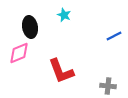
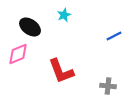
cyan star: rotated 24 degrees clockwise
black ellipse: rotated 45 degrees counterclockwise
pink diamond: moved 1 px left, 1 px down
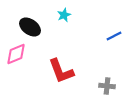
pink diamond: moved 2 px left
gray cross: moved 1 px left
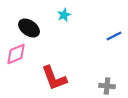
black ellipse: moved 1 px left, 1 px down
red L-shape: moved 7 px left, 7 px down
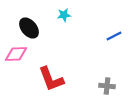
cyan star: rotated 16 degrees clockwise
black ellipse: rotated 15 degrees clockwise
pink diamond: rotated 20 degrees clockwise
red L-shape: moved 3 px left, 1 px down
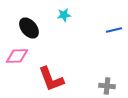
blue line: moved 6 px up; rotated 14 degrees clockwise
pink diamond: moved 1 px right, 2 px down
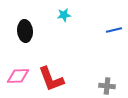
black ellipse: moved 4 px left, 3 px down; rotated 35 degrees clockwise
pink diamond: moved 1 px right, 20 px down
